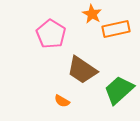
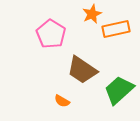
orange star: rotated 18 degrees clockwise
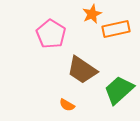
orange semicircle: moved 5 px right, 4 px down
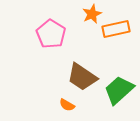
brown trapezoid: moved 7 px down
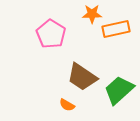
orange star: rotated 24 degrees clockwise
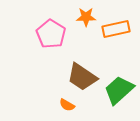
orange star: moved 6 px left, 3 px down
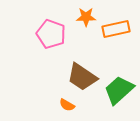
pink pentagon: rotated 12 degrees counterclockwise
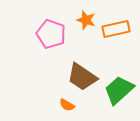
orange star: moved 3 px down; rotated 18 degrees clockwise
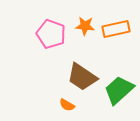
orange star: moved 1 px left, 6 px down; rotated 12 degrees counterclockwise
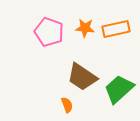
orange star: moved 2 px down
pink pentagon: moved 2 px left, 2 px up
green trapezoid: moved 1 px up
orange semicircle: rotated 140 degrees counterclockwise
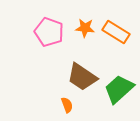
orange rectangle: moved 3 px down; rotated 44 degrees clockwise
